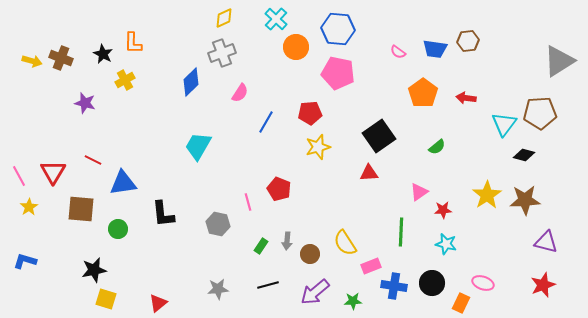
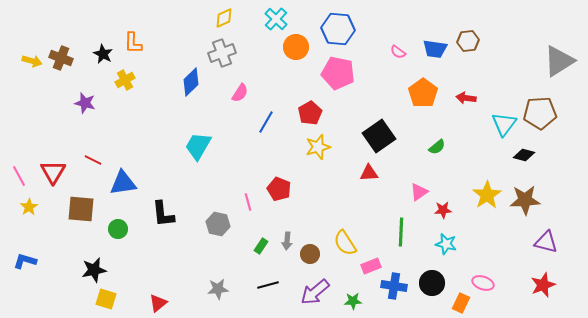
red pentagon at (310, 113): rotated 25 degrees counterclockwise
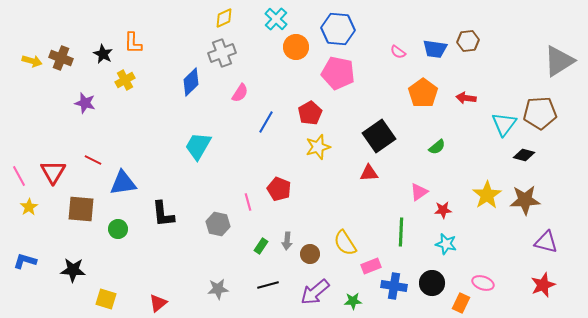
black star at (94, 270): moved 21 px left; rotated 15 degrees clockwise
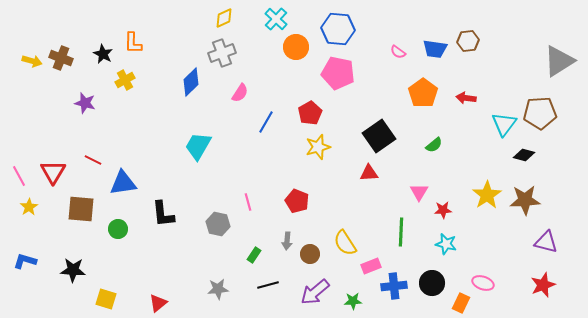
green semicircle at (437, 147): moved 3 px left, 2 px up
red pentagon at (279, 189): moved 18 px right, 12 px down
pink triangle at (419, 192): rotated 24 degrees counterclockwise
green rectangle at (261, 246): moved 7 px left, 9 px down
blue cross at (394, 286): rotated 15 degrees counterclockwise
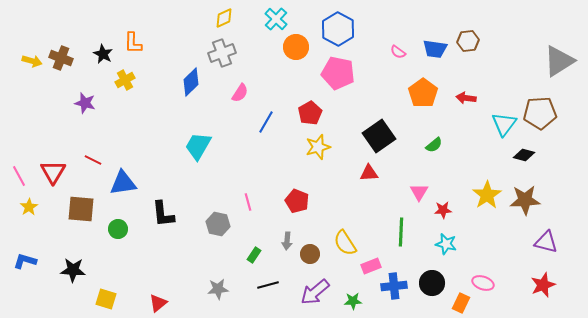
blue hexagon at (338, 29): rotated 24 degrees clockwise
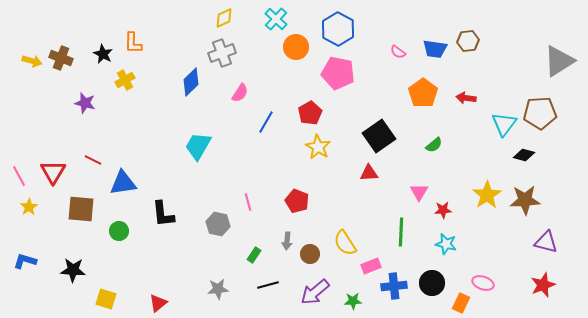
yellow star at (318, 147): rotated 25 degrees counterclockwise
green circle at (118, 229): moved 1 px right, 2 px down
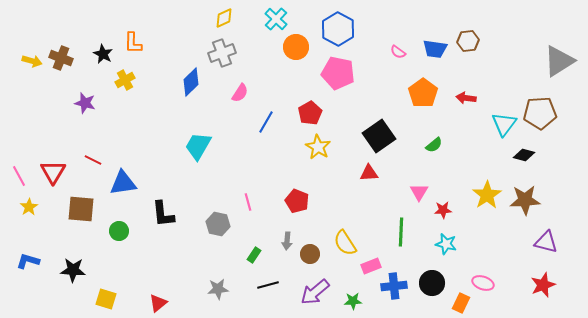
blue L-shape at (25, 261): moved 3 px right
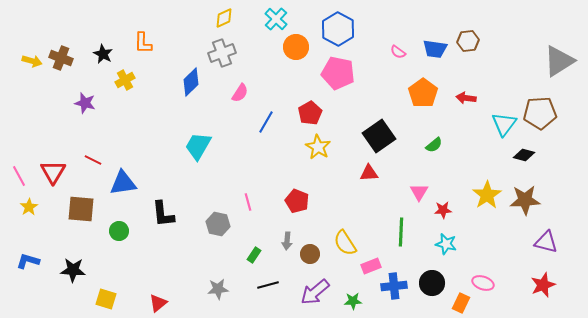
orange L-shape at (133, 43): moved 10 px right
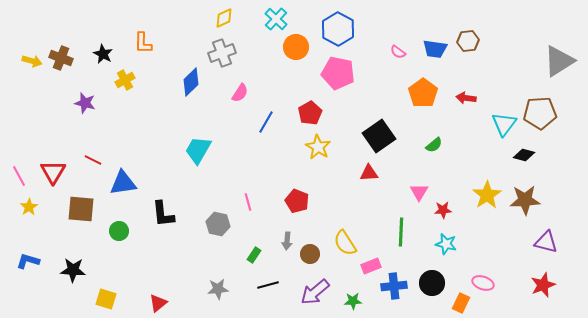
cyan trapezoid at (198, 146): moved 4 px down
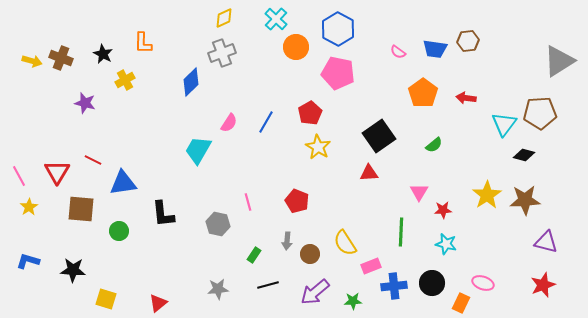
pink semicircle at (240, 93): moved 11 px left, 30 px down
red triangle at (53, 172): moved 4 px right
